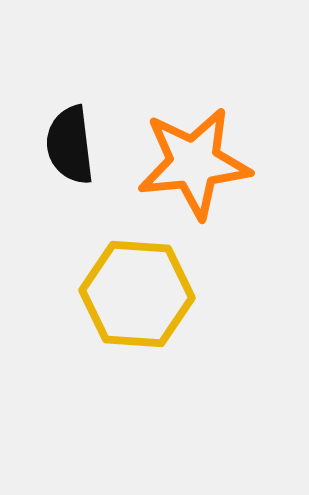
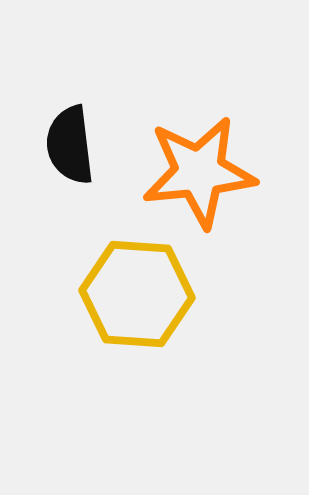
orange star: moved 5 px right, 9 px down
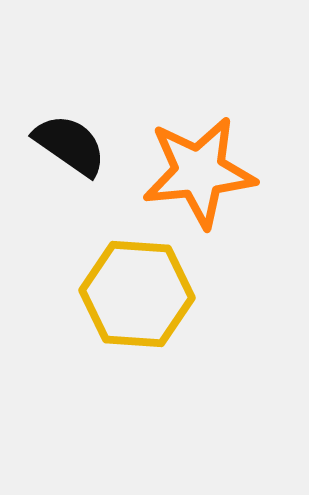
black semicircle: rotated 132 degrees clockwise
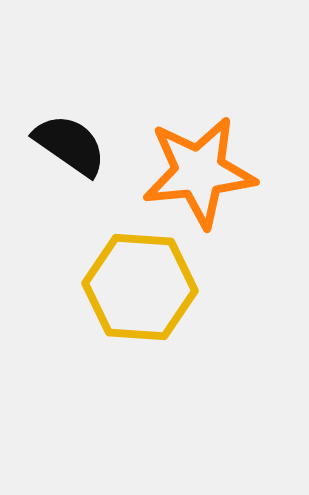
yellow hexagon: moved 3 px right, 7 px up
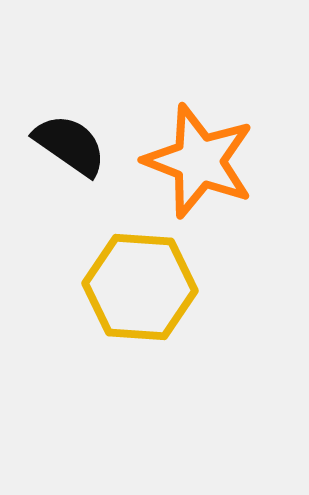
orange star: moved 11 px up; rotated 27 degrees clockwise
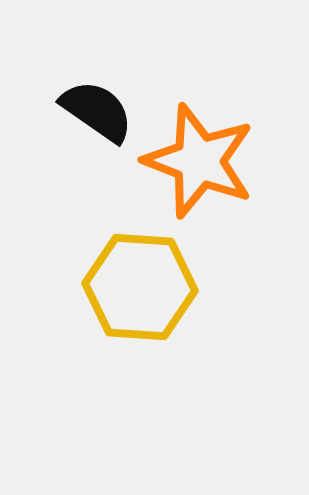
black semicircle: moved 27 px right, 34 px up
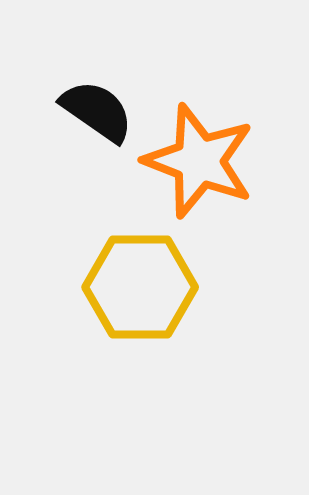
yellow hexagon: rotated 4 degrees counterclockwise
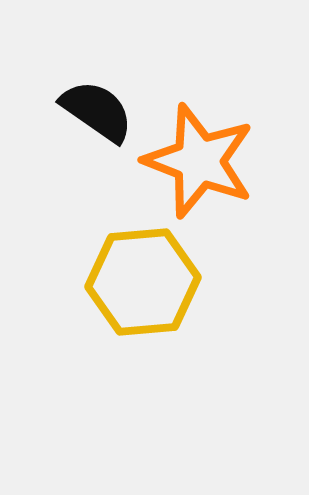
yellow hexagon: moved 3 px right, 5 px up; rotated 5 degrees counterclockwise
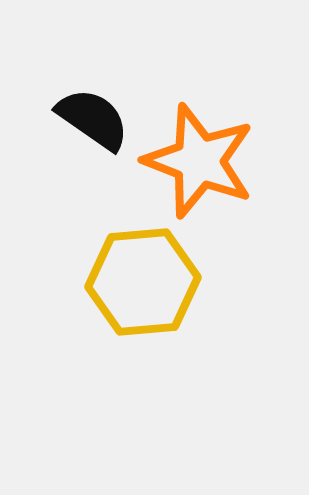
black semicircle: moved 4 px left, 8 px down
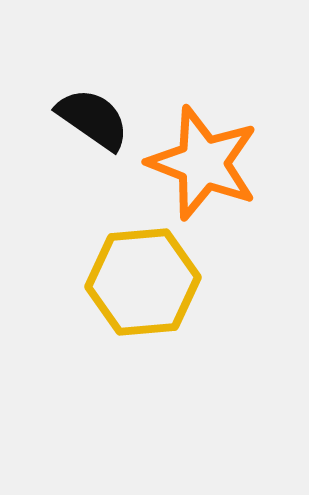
orange star: moved 4 px right, 2 px down
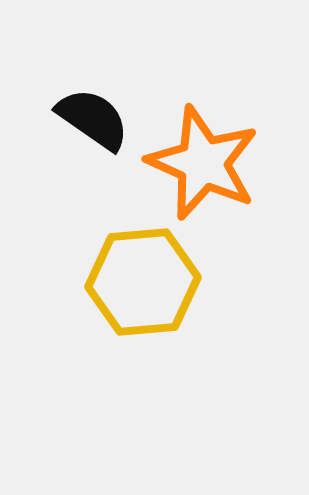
orange star: rotated 3 degrees clockwise
